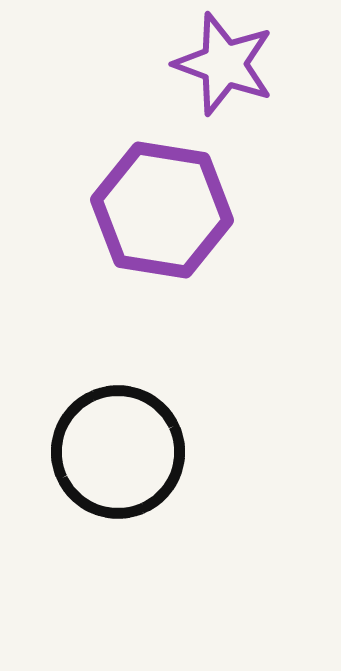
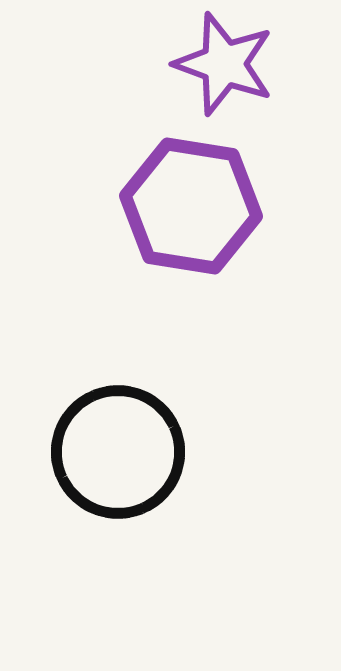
purple hexagon: moved 29 px right, 4 px up
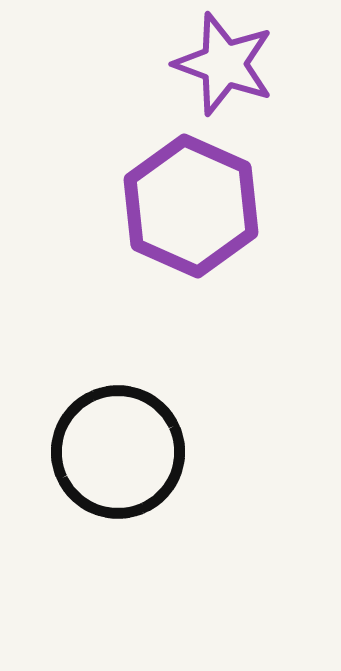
purple hexagon: rotated 15 degrees clockwise
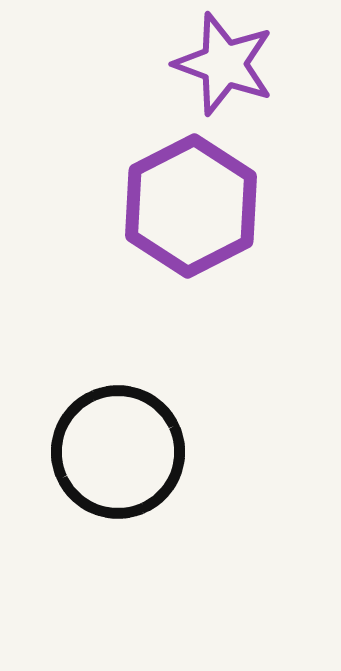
purple hexagon: rotated 9 degrees clockwise
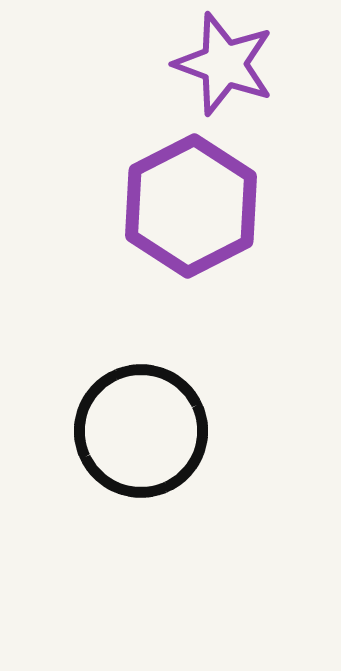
black circle: moved 23 px right, 21 px up
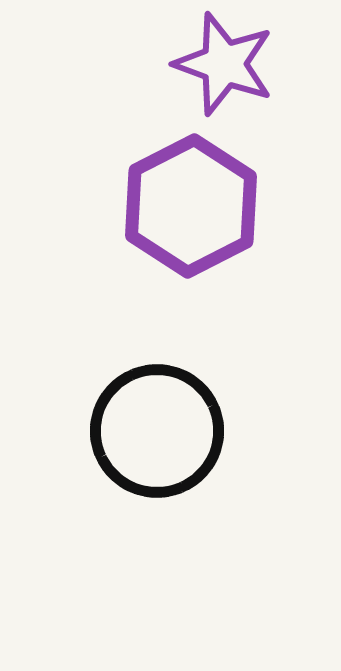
black circle: moved 16 px right
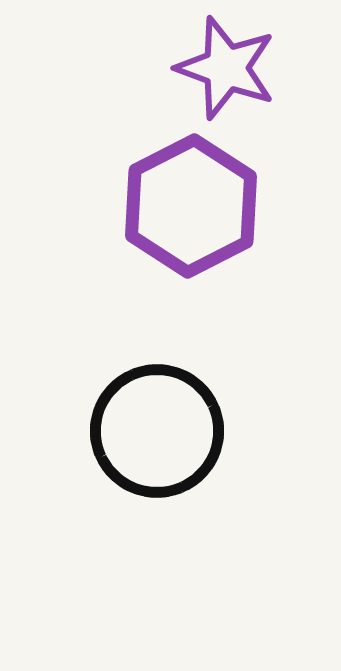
purple star: moved 2 px right, 4 px down
